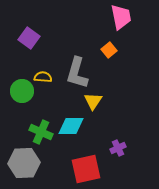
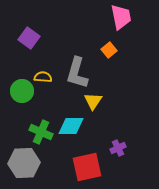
red square: moved 1 px right, 2 px up
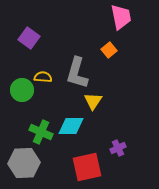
green circle: moved 1 px up
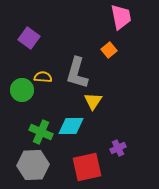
gray hexagon: moved 9 px right, 2 px down
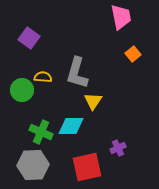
orange square: moved 24 px right, 4 px down
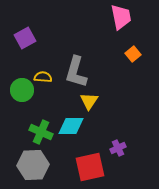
purple square: moved 4 px left; rotated 25 degrees clockwise
gray L-shape: moved 1 px left, 1 px up
yellow triangle: moved 4 px left
red square: moved 3 px right
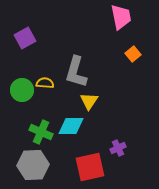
yellow semicircle: moved 2 px right, 6 px down
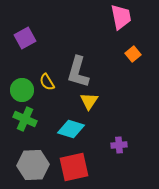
gray L-shape: moved 2 px right
yellow semicircle: moved 2 px right, 1 px up; rotated 126 degrees counterclockwise
cyan diamond: moved 3 px down; rotated 16 degrees clockwise
green cross: moved 16 px left, 13 px up
purple cross: moved 1 px right, 3 px up; rotated 21 degrees clockwise
red square: moved 16 px left
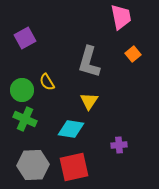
gray L-shape: moved 11 px right, 10 px up
cyan diamond: rotated 8 degrees counterclockwise
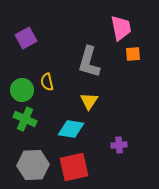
pink trapezoid: moved 11 px down
purple square: moved 1 px right
orange square: rotated 35 degrees clockwise
yellow semicircle: rotated 18 degrees clockwise
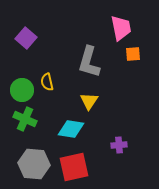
purple square: rotated 20 degrees counterclockwise
gray hexagon: moved 1 px right, 1 px up; rotated 8 degrees clockwise
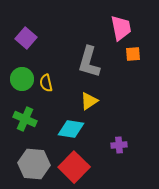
yellow semicircle: moved 1 px left, 1 px down
green circle: moved 11 px up
yellow triangle: rotated 24 degrees clockwise
red square: rotated 32 degrees counterclockwise
